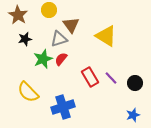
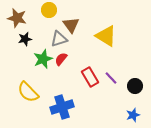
brown star: moved 1 px left, 3 px down; rotated 18 degrees counterclockwise
black circle: moved 3 px down
blue cross: moved 1 px left
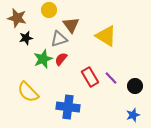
black star: moved 1 px right, 1 px up
blue cross: moved 6 px right; rotated 25 degrees clockwise
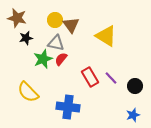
yellow circle: moved 6 px right, 10 px down
gray triangle: moved 3 px left, 4 px down; rotated 30 degrees clockwise
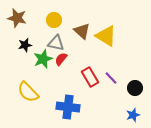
yellow circle: moved 1 px left
brown triangle: moved 11 px right, 6 px down; rotated 12 degrees counterclockwise
black star: moved 1 px left, 7 px down
black circle: moved 2 px down
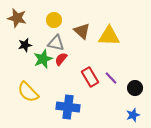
yellow triangle: moved 3 px right; rotated 30 degrees counterclockwise
